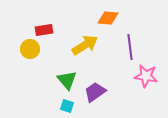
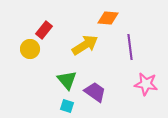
red rectangle: rotated 42 degrees counterclockwise
pink star: moved 8 px down
purple trapezoid: rotated 70 degrees clockwise
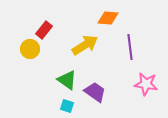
green triangle: rotated 15 degrees counterclockwise
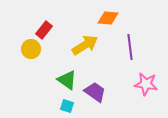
yellow circle: moved 1 px right
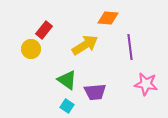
purple trapezoid: rotated 140 degrees clockwise
cyan square: rotated 16 degrees clockwise
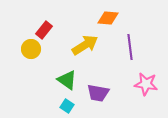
purple trapezoid: moved 3 px right, 1 px down; rotated 15 degrees clockwise
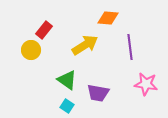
yellow circle: moved 1 px down
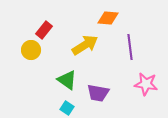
cyan square: moved 2 px down
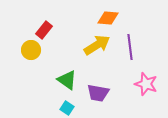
yellow arrow: moved 12 px right
pink star: rotated 10 degrees clockwise
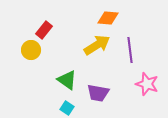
purple line: moved 3 px down
pink star: moved 1 px right
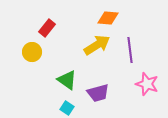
red rectangle: moved 3 px right, 2 px up
yellow circle: moved 1 px right, 2 px down
purple trapezoid: rotated 25 degrees counterclockwise
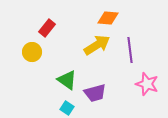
purple trapezoid: moved 3 px left
